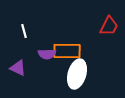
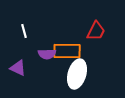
red trapezoid: moved 13 px left, 5 px down
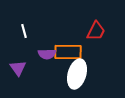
orange rectangle: moved 1 px right, 1 px down
purple triangle: rotated 30 degrees clockwise
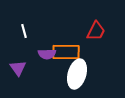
orange rectangle: moved 2 px left
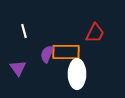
red trapezoid: moved 1 px left, 2 px down
purple semicircle: rotated 114 degrees clockwise
white ellipse: rotated 16 degrees counterclockwise
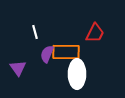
white line: moved 11 px right, 1 px down
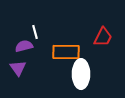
red trapezoid: moved 8 px right, 4 px down
purple semicircle: moved 23 px left, 8 px up; rotated 54 degrees clockwise
white ellipse: moved 4 px right
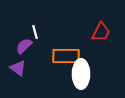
red trapezoid: moved 2 px left, 5 px up
purple semicircle: rotated 30 degrees counterclockwise
orange rectangle: moved 4 px down
purple triangle: rotated 18 degrees counterclockwise
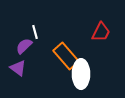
orange rectangle: rotated 48 degrees clockwise
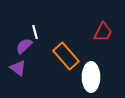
red trapezoid: moved 2 px right
white ellipse: moved 10 px right, 3 px down
